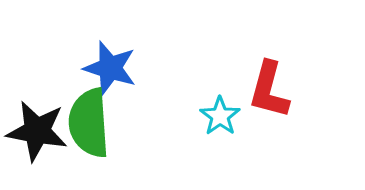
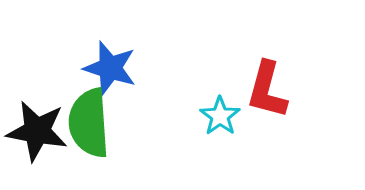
red L-shape: moved 2 px left
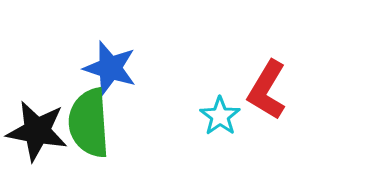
red L-shape: rotated 16 degrees clockwise
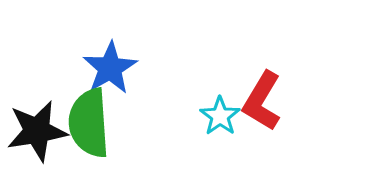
blue star: rotated 24 degrees clockwise
red L-shape: moved 5 px left, 11 px down
black star: rotated 20 degrees counterclockwise
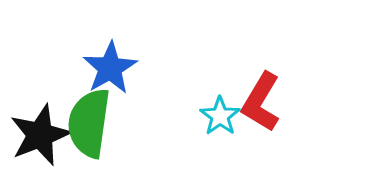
red L-shape: moved 1 px left, 1 px down
green semicircle: rotated 12 degrees clockwise
black star: moved 3 px right, 4 px down; rotated 12 degrees counterclockwise
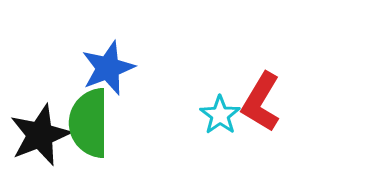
blue star: moved 2 px left; rotated 10 degrees clockwise
cyan star: moved 1 px up
green semicircle: rotated 8 degrees counterclockwise
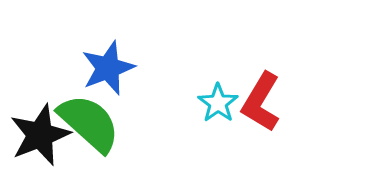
cyan star: moved 2 px left, 12 px up
green semicircle: rotated 132 degrees clockwise
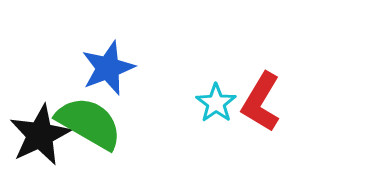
cyan star: moved 2 px left
green semicircle: rotated 12 degrees counterclockwise
black star: rotated 4 degrees counterclockwise
